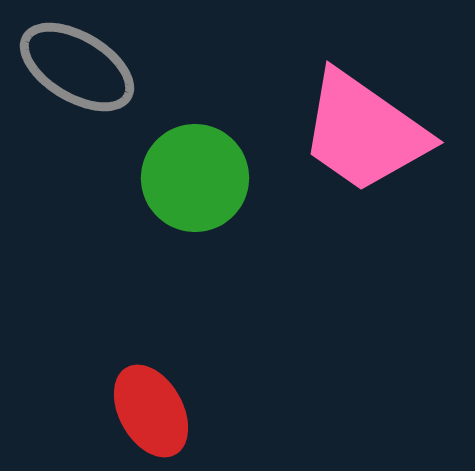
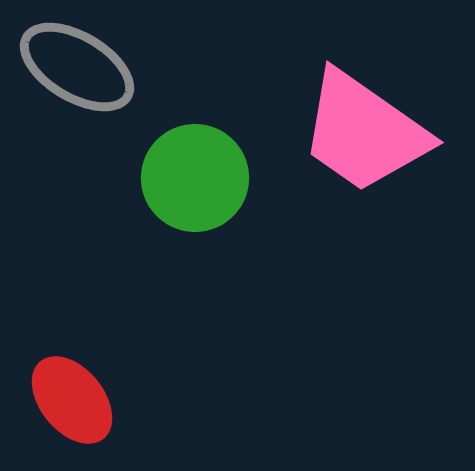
red ellipse: moved 79 px left, 11 px up; rotated 10 degrees counterclockwise
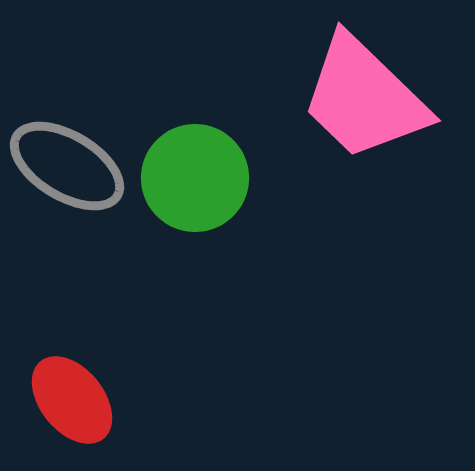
gray ellipse: moved 10 px left, 99 px down
pink trapezoid: moved 34 px up; rotated 9 degrees clockwise
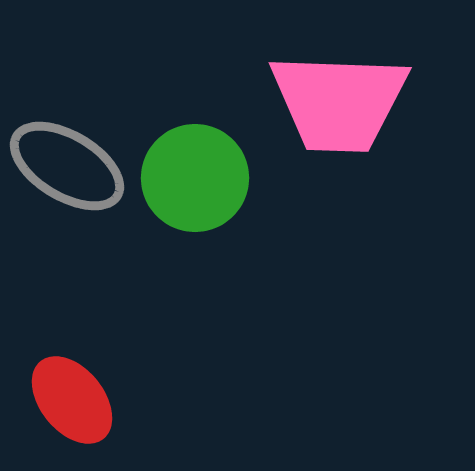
pink trapezoid: moved 25 px left, 4 px down; rotated 42 degrees counterclockwise
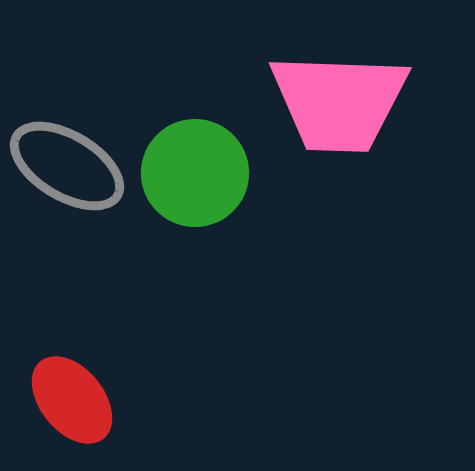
green circle: moved 5 px up
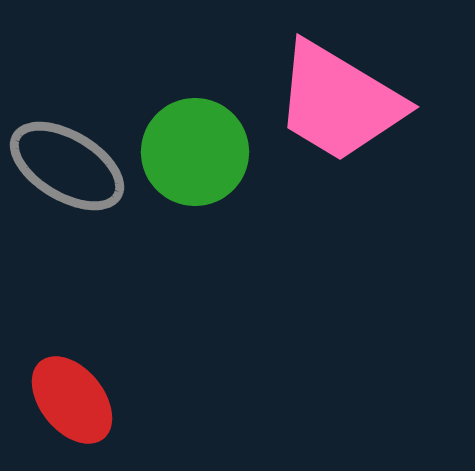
pink trapezoid: rotated 29 degrees clockwise
green circle: moved 21 px up
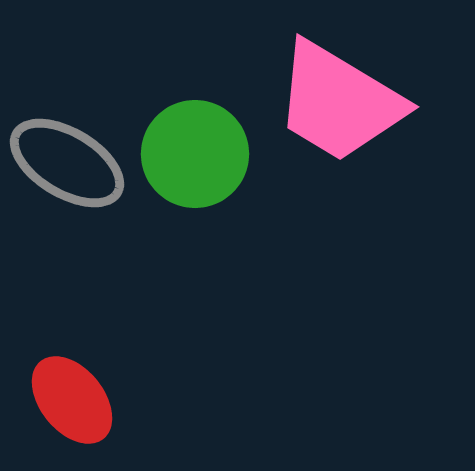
green circle: moved 2 px down
gray ellipse: moved 3 px up
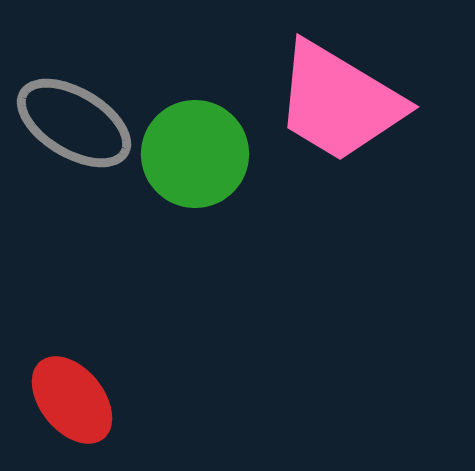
gray ellipse: moved 7 px right, 40 px up
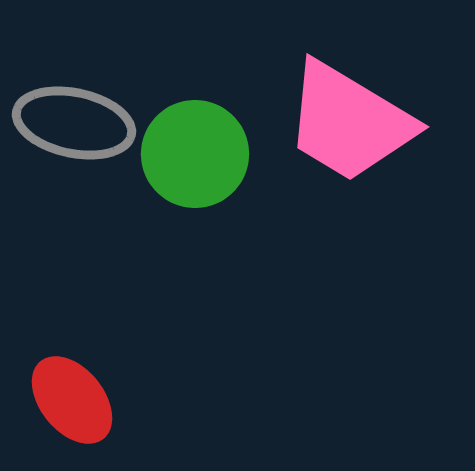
pink trapezoid: moved 10 px right, 20 px down
gray ellipse: rotated 19 degrees counterclockwise
